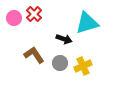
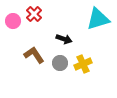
pink circle: moved 1 px left, 3 px down
cyan triangle: moved 11 px right, 4 px up
yellow cross: moved 2 px up
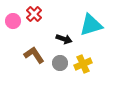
cyan triangle: moved 7 px left, 6 px down
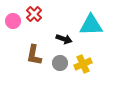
cyan triangle: rotated 15 degrees clockwise
brown L-shape: rotated 135 degrees counterclockwise
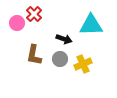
pink circle: moved 4 px right, 2 px down
gray circle: moved 4 px up
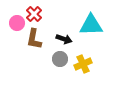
brown L-shape: moved 16 px up
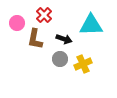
red cross: moved 10 px right, 1 px down
brown L-shape: moved 1 px right
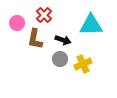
black arrow: moved 1 px left, 1 px down
